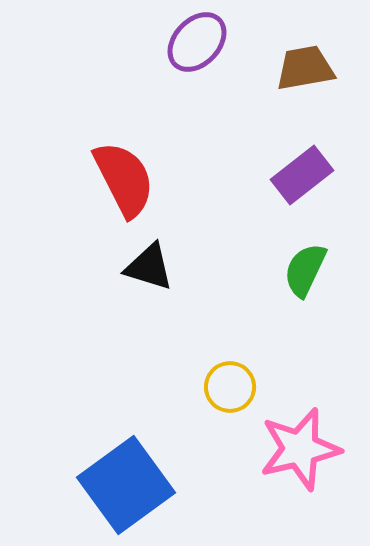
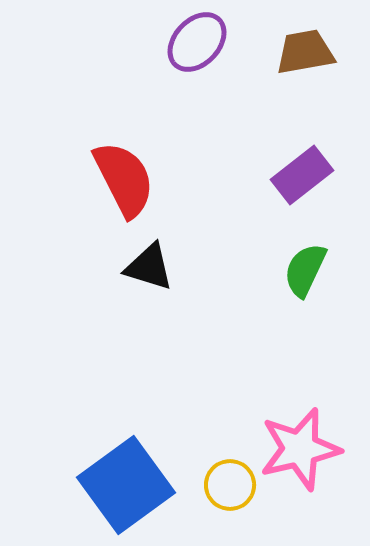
brown trapezoid: moved 16 px up
yellow circle: moved 98 px down
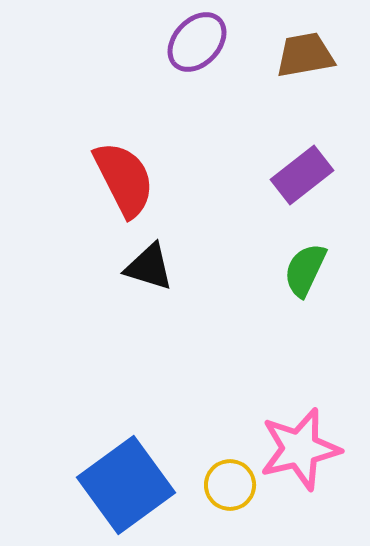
brown trapezoid: moved 3 px down
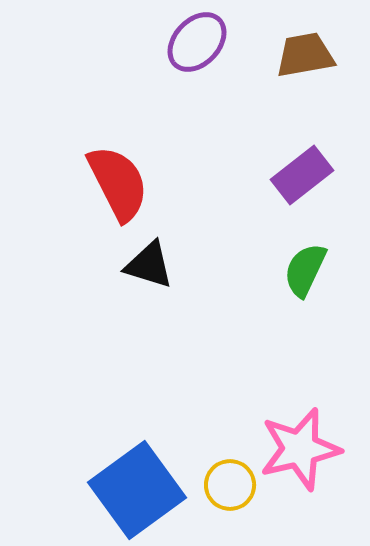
red semicircle: moved 6 px left, 4 px down
black triangle: moved 2 px up
blue square: moved 11 px right, 5 px down
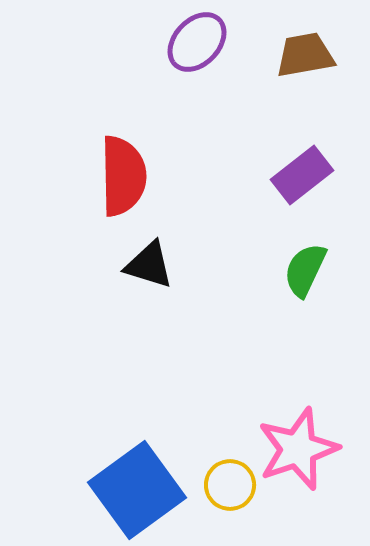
red semicircle: moved 5 px right, 7 px up; rotated 26 degrees clockwise
pink star: moved 2 px left; rotated 6 degrees counterclockwise
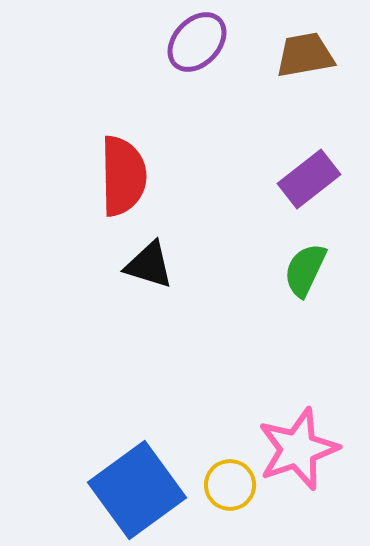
purple rectangle: moved 7 px right, 4 px down
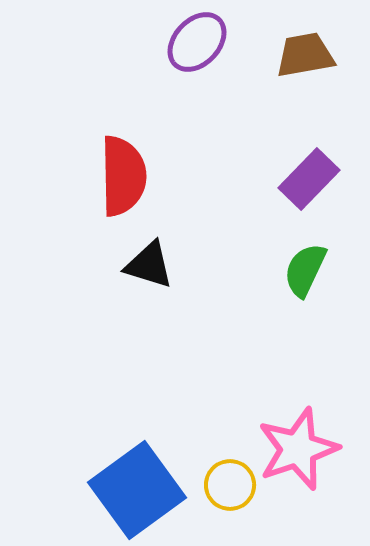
purple rectangle: rotated 8 degrees counterclockwise
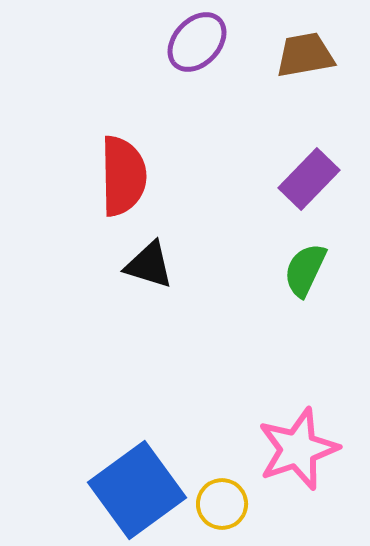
yellow circle: moved 8 px left, 19 px down
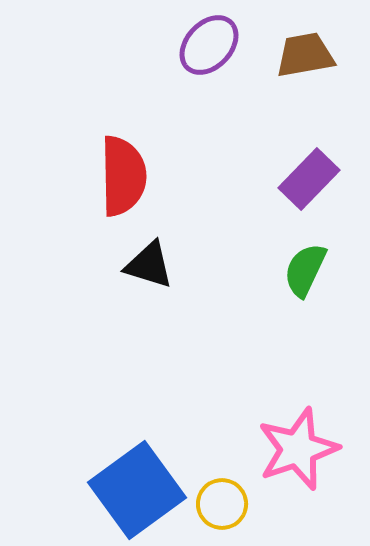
purple ellipse: moved 12 px right, 3 px down
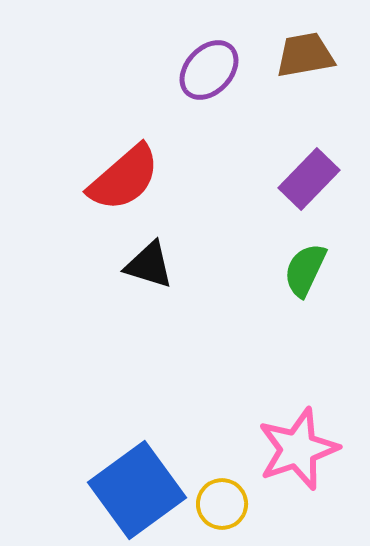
purple ellipse: moved 25 px down
red semicircle: moved 1 px right, 2 px down; rotated 50 degrees clockwise
